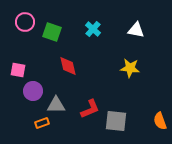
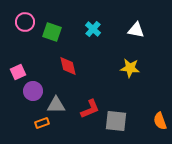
pink square: moved 2 px down; rotated 35 degrees counterclockwise
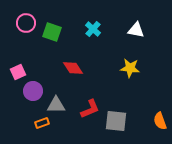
pink circle: moved 1 px right, 1 px down
red diamond: moved 5 px right, 2 px down; rotated 20 degrees counterclockwise
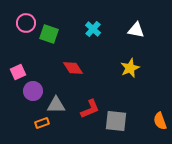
green square: moved 3 px left, 2 px down
yellow star: rotated 30 degrees counterclockwise
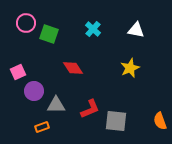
purple circle: moved 1 px right
orange rectangle: moved 4 px down
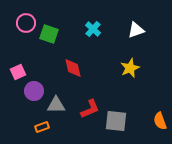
white triangle: rotated 30 degrees counterclockwise
red diamond: rotated 20 degrees clockwise
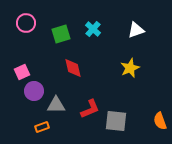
green square: moved 12 px right; rotated 36 degrees counterclockwise
pink square: moved 4 px right
